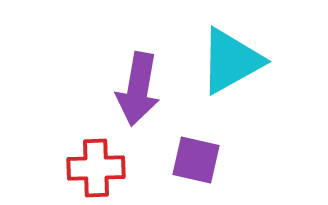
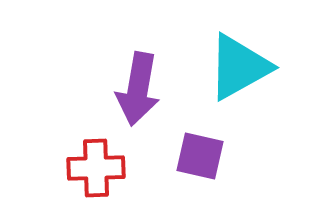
cyan triangle: moved 8 px right, 6 px down
purple square: moved 4 px right, 4 px up
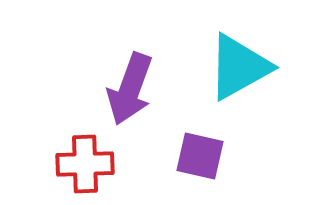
purple arrow: moved 8 px left; rotated 10 degrees clockwise
red cross: moved 11 px left, 4 px up
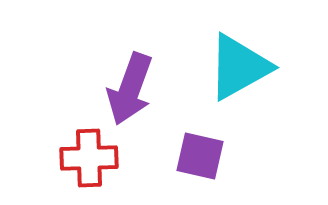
red cross: moved 4 px right, 6 px up
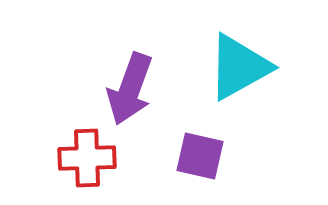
red cross: moved 2 px left
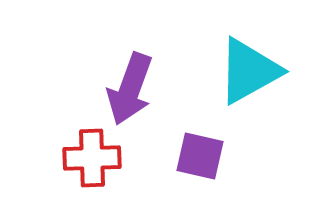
cyan triangle: moved 10 px right, 4 px down
red cross: moved 5 px right
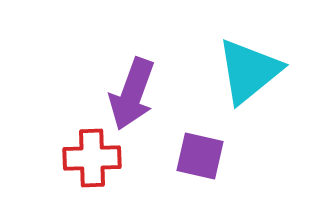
cyan triangle: rotated 10 degrees counterclockwise
purple arrow: moved 2 px right, 5 px down
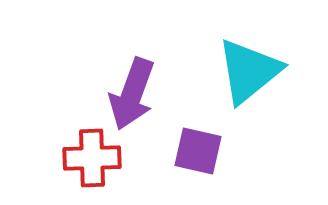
purple square: moved 2 px left, 5 px up
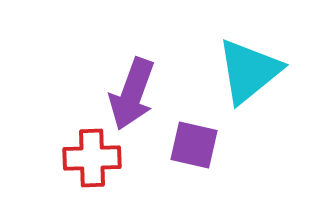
purple square: moved 4 px left, 6 px up
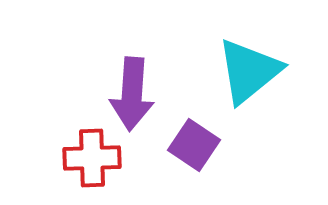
purple arrow: rotated 16 degrees counterclockwise
purple square: rotated 21 degrees clockwise
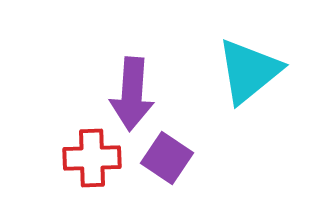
purple square: moved 27 px left, 13 px down
